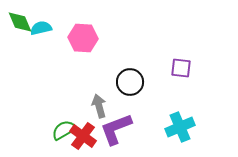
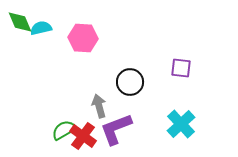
cyan cross: moved 1 px right, 3 px up; rotated 20 degrees counterclockwise
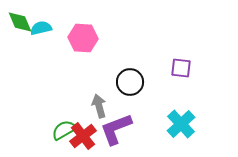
red cross: rotated 16 degrees clockwise
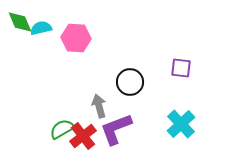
pink hexagon: moved 7 px left
green semicircle: moved 2 px left, 1 px up
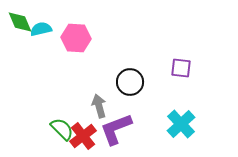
cyan semicircle: moved 1 px down
green semicircle: rotated 75 degrees clockwise
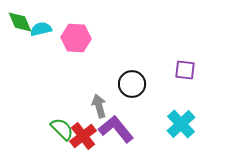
purple square: moved 4 px right, 2 px down
black circle: moved 2 px right, 2 px down
purple L-shape: rotated 72 degrees clockwise
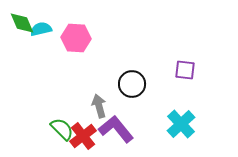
green diamond: moved 2 px right, 1 px down
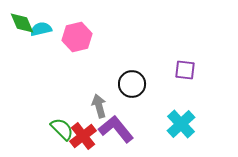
pink hexagon: moved 1 px right, 1 px up; rotated 16 degrees counterclockwise
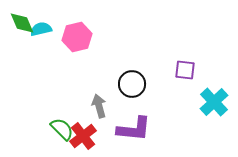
cyan cross: moved 33 px right, 22 px up
purple L-shape: moved 18 px right; rotated 135 degrees clockwise
